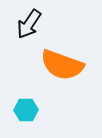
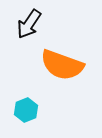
cyan hexagon: rotated 20 degrees counterclockwise
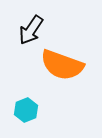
black arrow: moved 2 px right, 6 px down
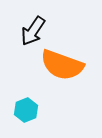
black arrow: moved 2 px right, 1 px down
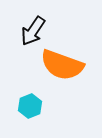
cyan hexagon: moved 4 px right, 4 px up
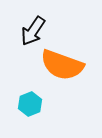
cyan hexagon: moved 2 px up
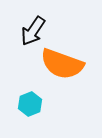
orange semicircle: moved 1 px up
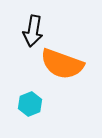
black arrow: rotated 24 degrees counterclockwise
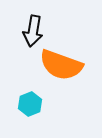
orange semicircle: moved 1 px left, 1 px down
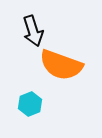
black arrow: rotated 28 degrees counterclockwise
